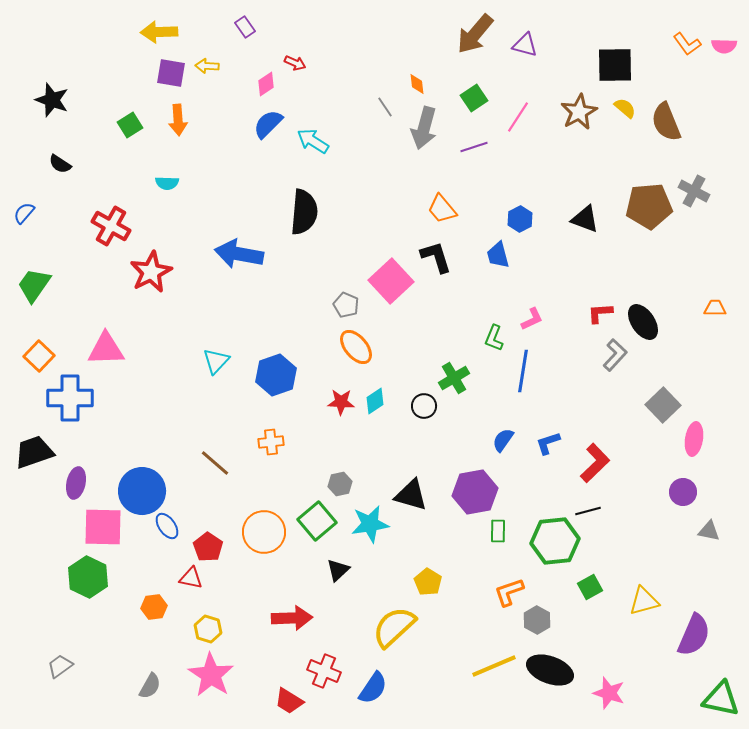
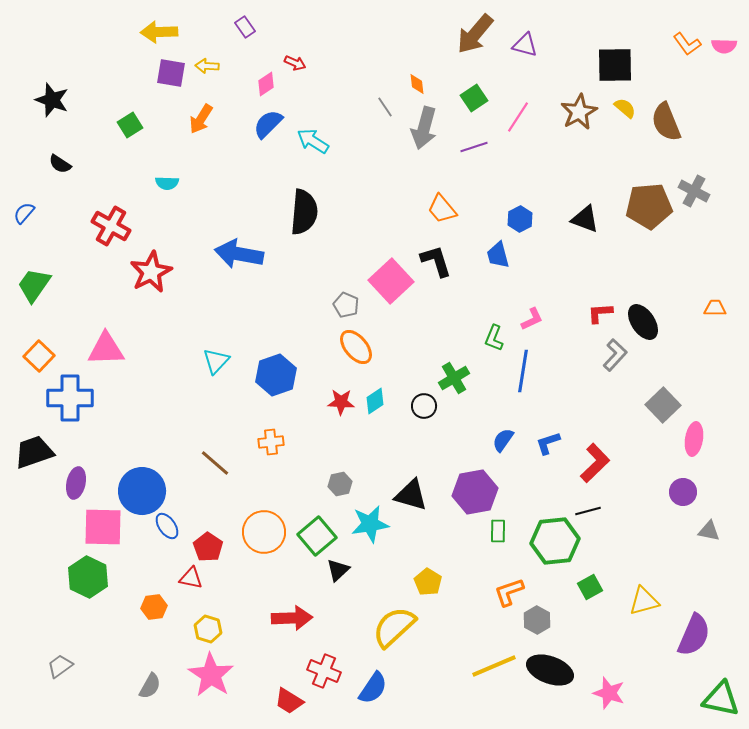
orange arrow at (178, 120): moved 23 px right, 1 px up; rotated 36 degrees clockwise
black L-shape at (436, 257): moved 4 px down
green square at (317, 521): moved 15 px down
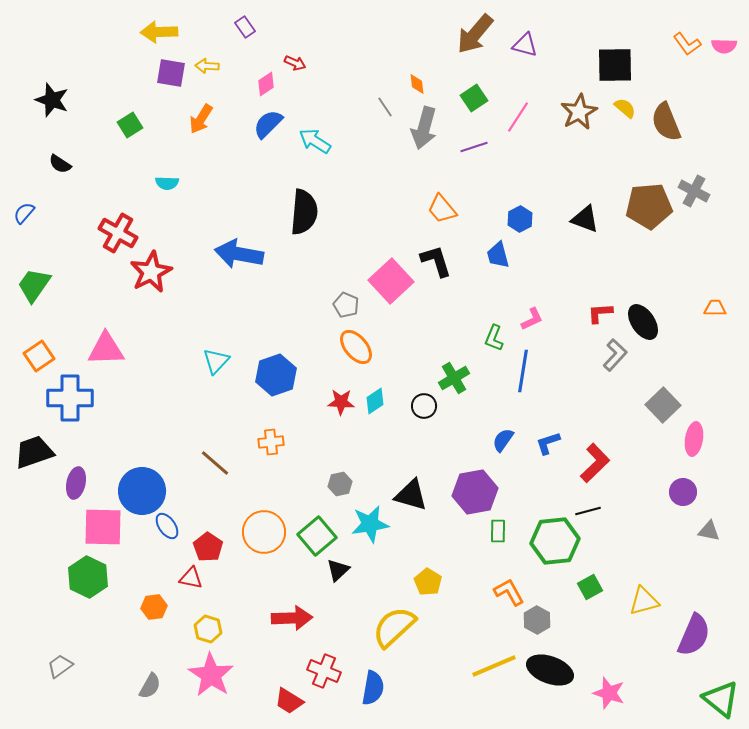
cyan arrow at (313, 141): moved 2 px right
red cross at (111, 226): moved 7 px right, 7 px down
orange square at (39, 356): rotated 12 degrees clockwise
orange L-shape at (509, 592): rotated 80 degrees clockwise
blue semicircle at (373, 688): rotated 24 degrees counterclockwise
green triangle at (721, 699): rotated 27 degrees clockwise
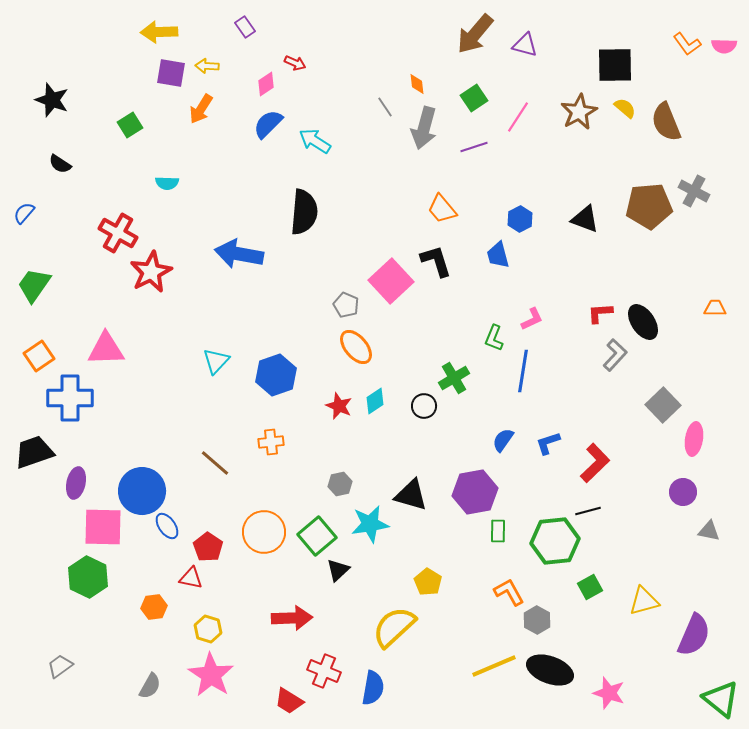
orange arrow at (201, 119): moved 10 px up
red star at (341, 402): moved 2 px left, 4 px down; rotated 20 degrees clockwise
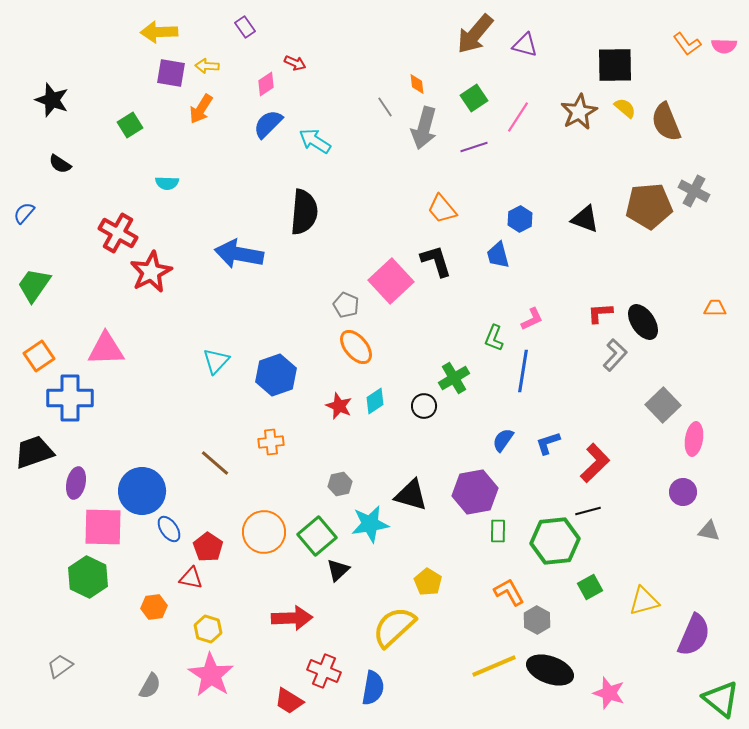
blue ellipse at (167, 526): moved 2 px right, 3 px down
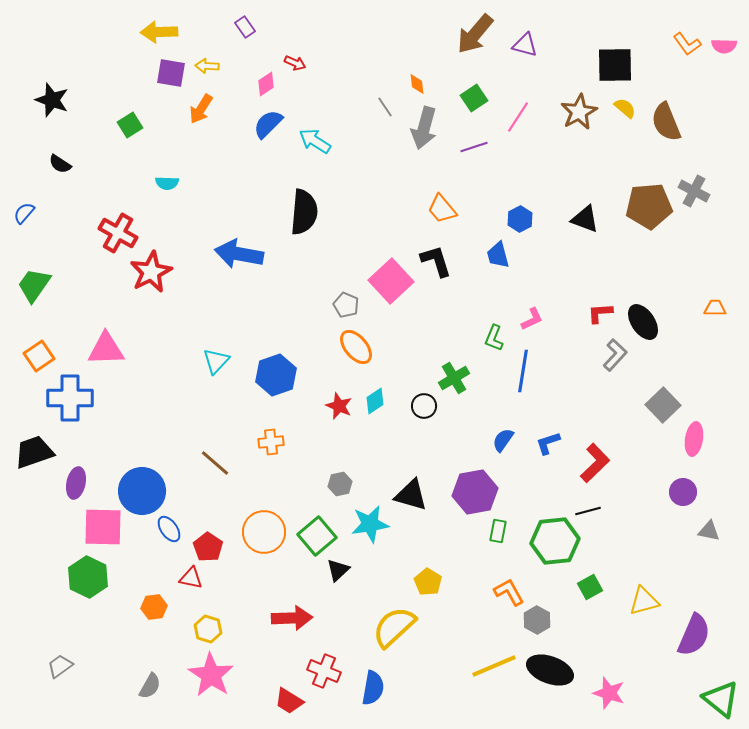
green rectangle at (498, 531): rotated 10 degrees clockwise
